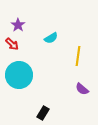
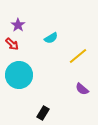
yellow line: rotated 42 degrees clockwise
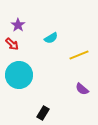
yellow line: moved 1 px right, 1 px up; rotated 18 degrees clockwise
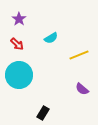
purple star: moved 1 px right, 6 px up
red arrow: moved 5 px right
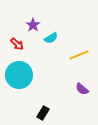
purple star: moved 14 px right, 6 px down
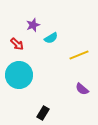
purple star: rotated 16 degrees clockwise
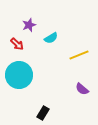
purple star: moved 4 px left
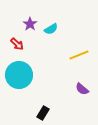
purple star: moved 1 px right, 1 px up; rotated 16 degrees counterclockwise
cyan semicircle: moved 9 px up
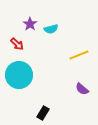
cyan semicircle: rotated 16 degrees clockwise
